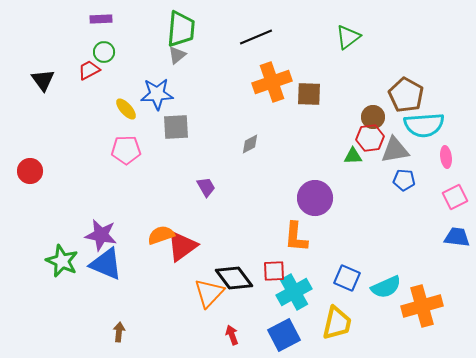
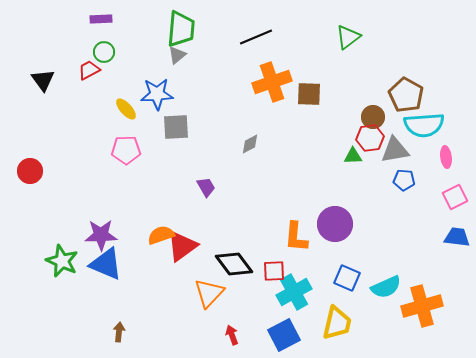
purple circle at (315, 198): moved 20 px right, 26 px down
purple star at (101, 235): rotated 12 degrees counterclockwise
black diamond at (234, 278): moved 14 px up
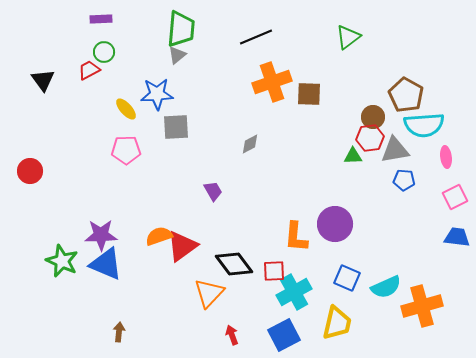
purple trapezoid at (206, 187): moved 7 px right, 4 px down
orange semicircle at (161, 235): moved 2 px left, 1 px down
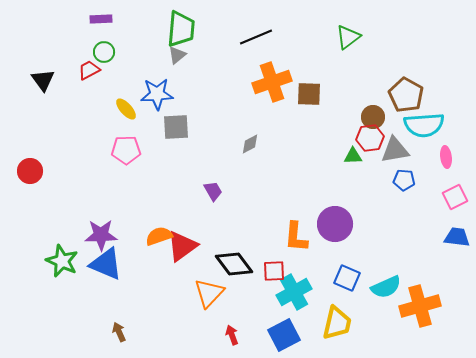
orange cross at (422, 306): moved 2 px left
brown arrow at (119, 332): rotated 30 degrees counterclockwise
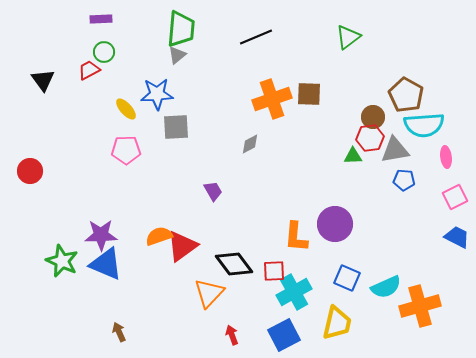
orange cross at (272, 82): moved 17 px down
blue trapezoid at (457, 237): rotated 20 degrees clockwise
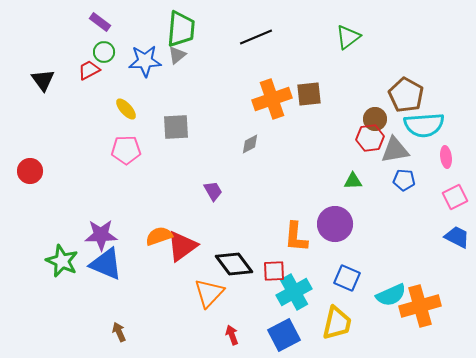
purple rectangle at (101, 19): moved 1 px left, 3 px down; rotated 40 degrees clockwise
blue star at (157, 94): moved 12 px left, 33 px up
brown square at (309, 94): rotated 8 degrees counterclockwise
brown circle at (373, 117): moved 2 px right, 2 px down
green triangle at (353, 156): moved 25 px down
cyan semicircle at (386, 287): moved 5 px right, 8 px down
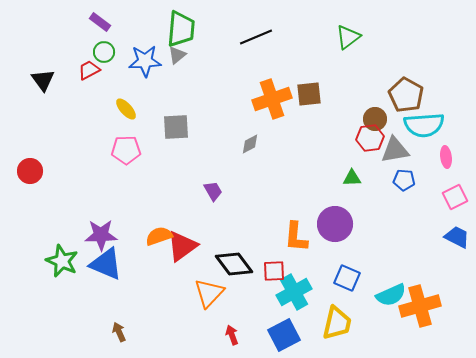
green triangle at (353, 181): moved 1 px left, 3 px up
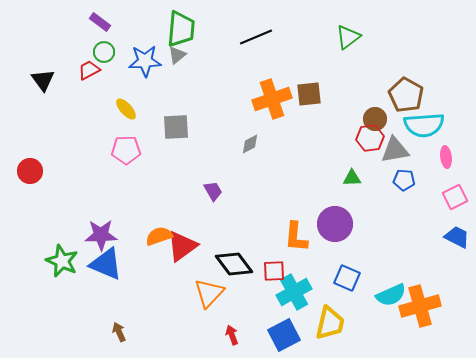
yellow trapezoid at (337, 323): moved 7 px left
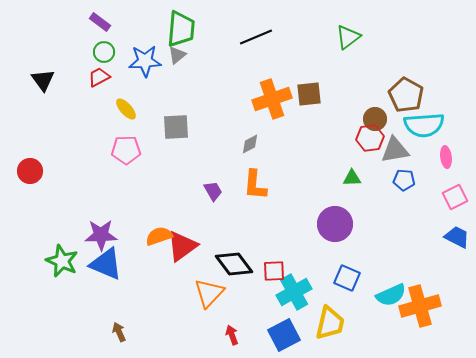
red trapezoid at (89, 70): moved 10 px right, 7 px down
orange L-shape at (296, 237): moved 41 px left, 52 px up
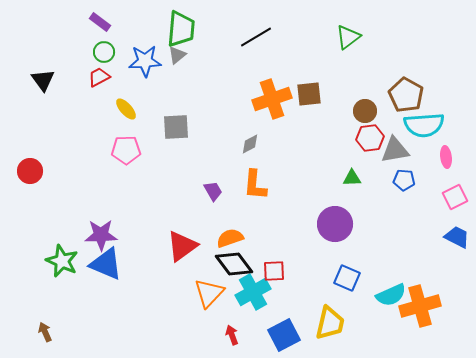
black line at (256, 37): rotated 8 degrees counterclockwise
brown circle at (375, 119): moved 10 px left, 8 px up
orange semicircle at (159, 236): moved 71 px right, 2 px down
cyan cross at (294, 292): moved 41 px left
brown arrow at (119, 332): moved 74 px left
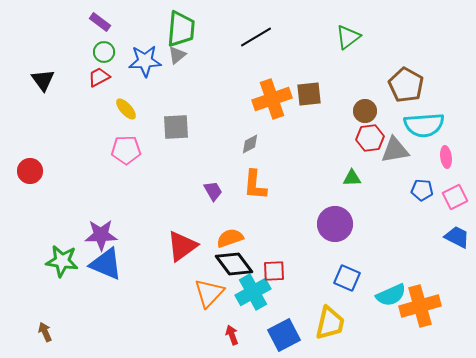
brown pentagon at (406, 95): moved 10 px up
blue pentagon at (404, 180): moved 18 px right, 10 px down
green star at (62, 261): rotated 16 degrees counterclockwise
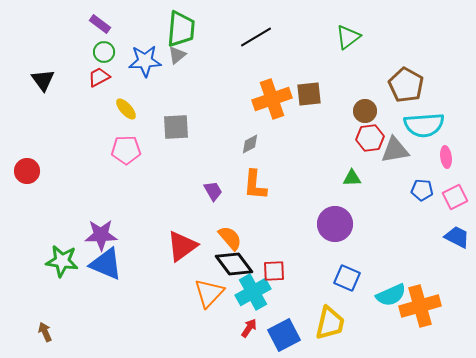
purple rectangle at (100, 22): moved 2 px down
red circle at (30, 171): moved 3 px left
orange semicircle at (230, 238): rotated 68 degrees clockwise
red arrow at (232, 335): moved 17 px right, 7 px up; rotated 54 degrees clockwise
